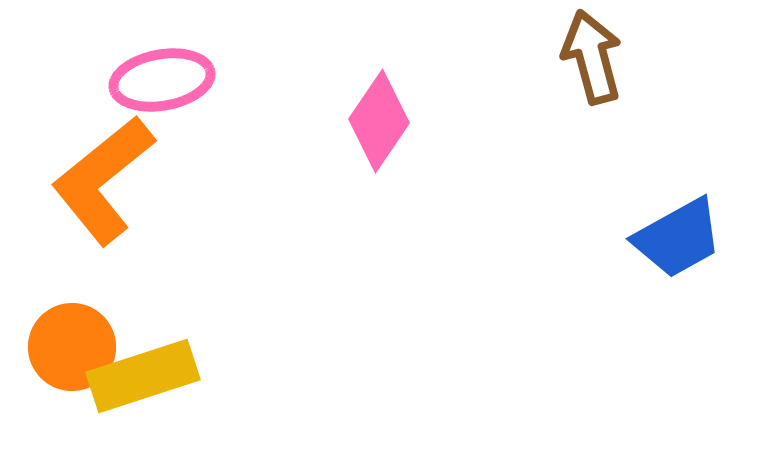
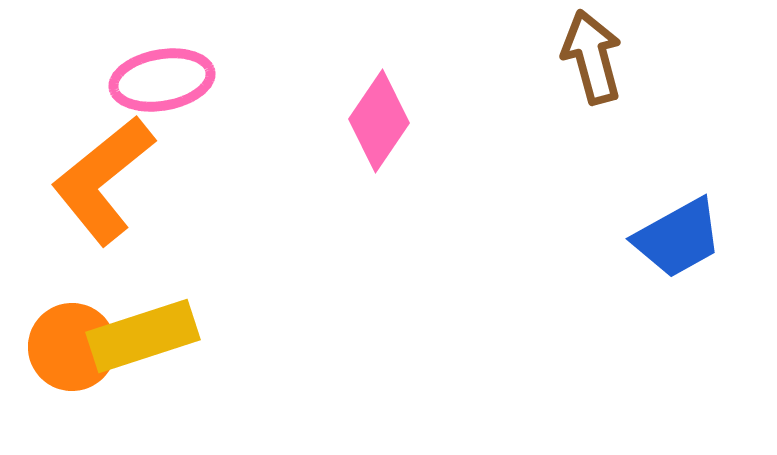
yellow rectangle: moved 40 px up
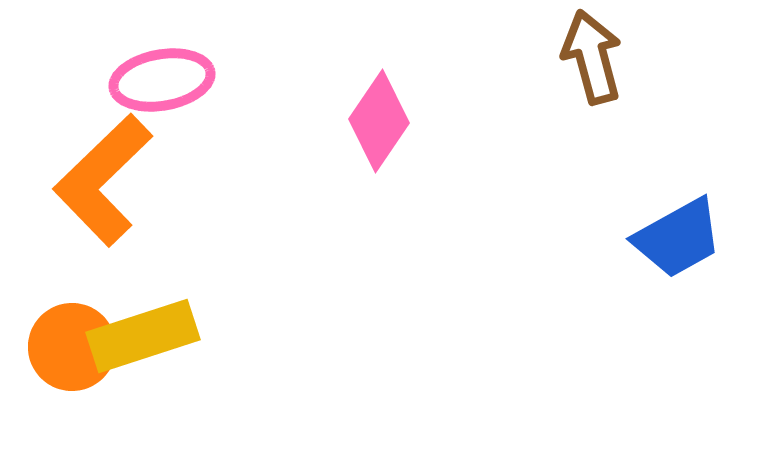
orange L-shape: rotated 5 degrees counterclockwise
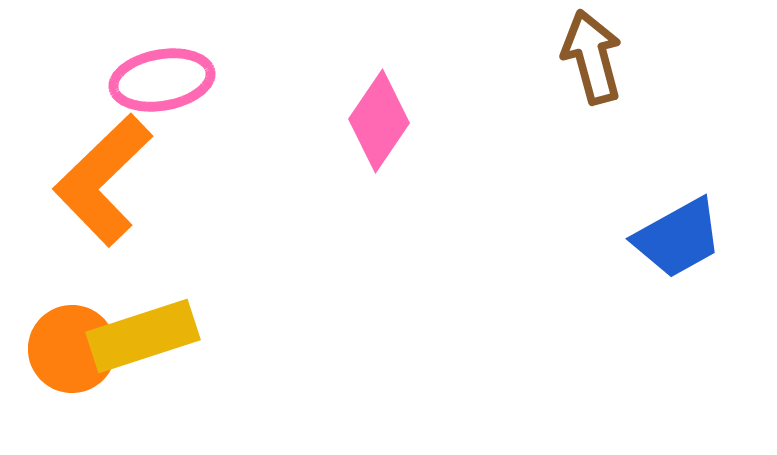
orange circle: moved 2 px down
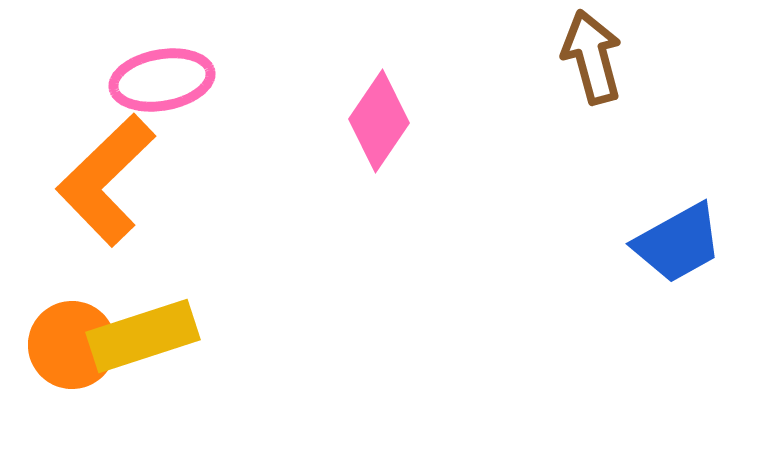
orange L-shape: moved 3 px right
blue trapezoid: moved 5 px down
orange circle: moved 4 px up
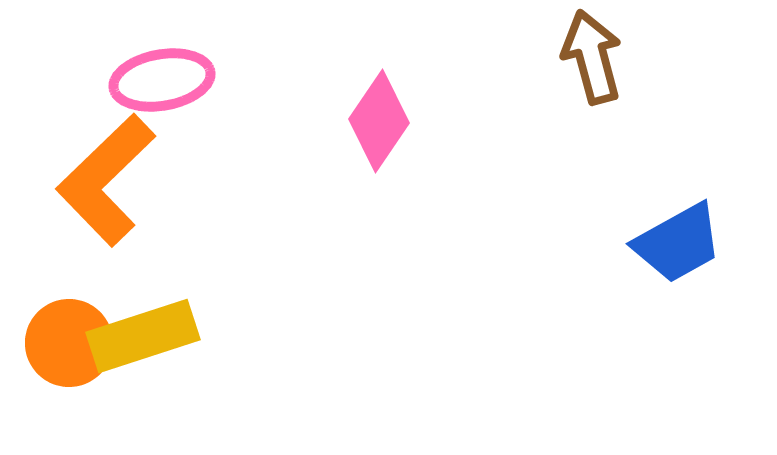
orange circle: moved 3 px left, 2 px up
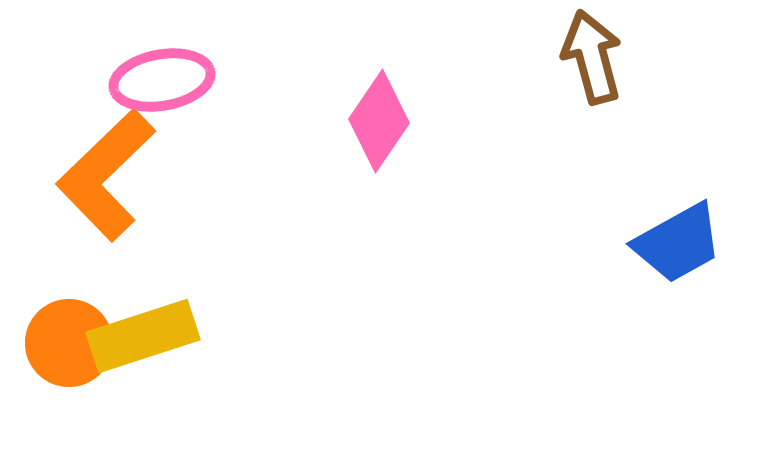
orange L-shape: moved 5 px up
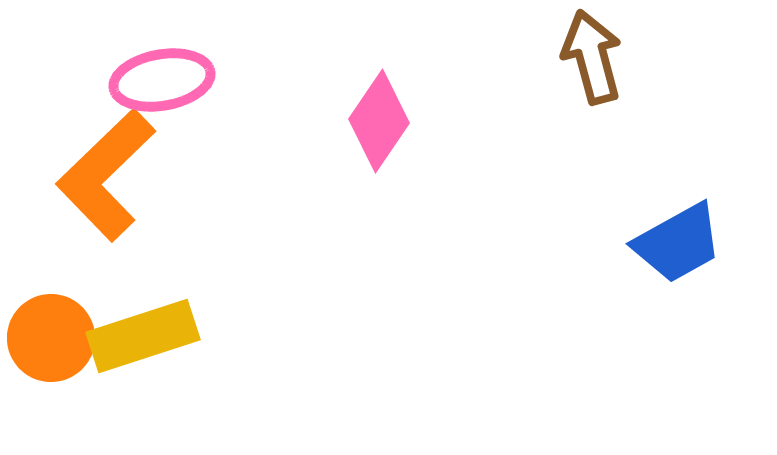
orange circle: moved 18 px left, 5 px up
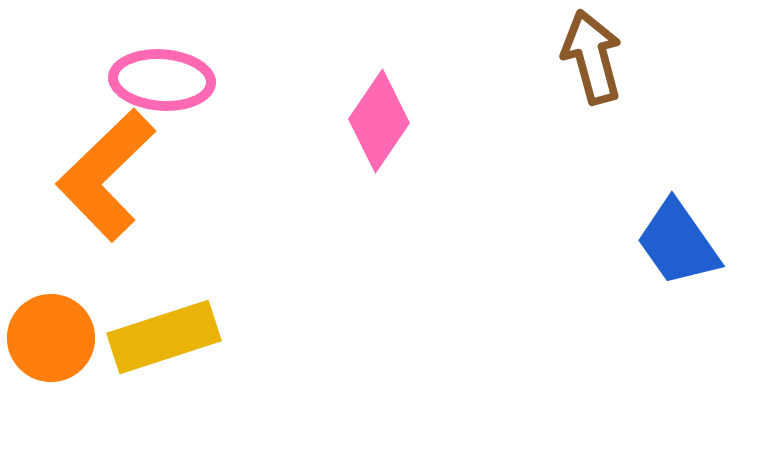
pink ellipse: rotated 14 degrees clockwise
blue trapezoid: rotated 84 degrees clockwise
yellow rectangle: moved 21 px right, 1 px down
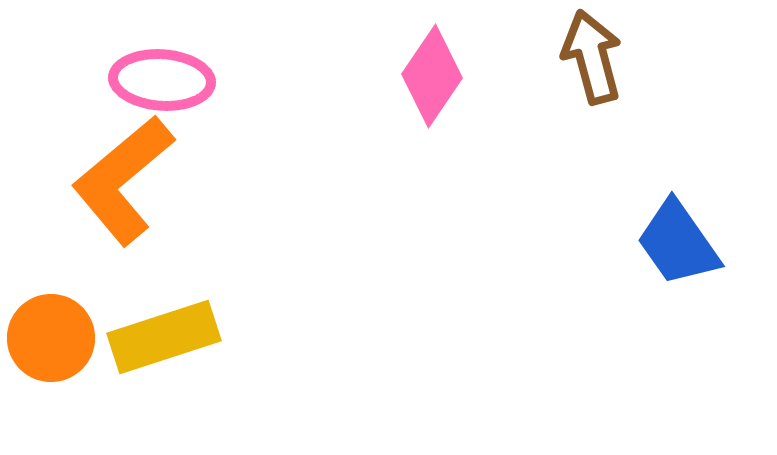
pink diamond: moved 53 px right, 45 px up
orange L-shape: moved 17 px right, 5 px down; rotated 4 degrees clockwise
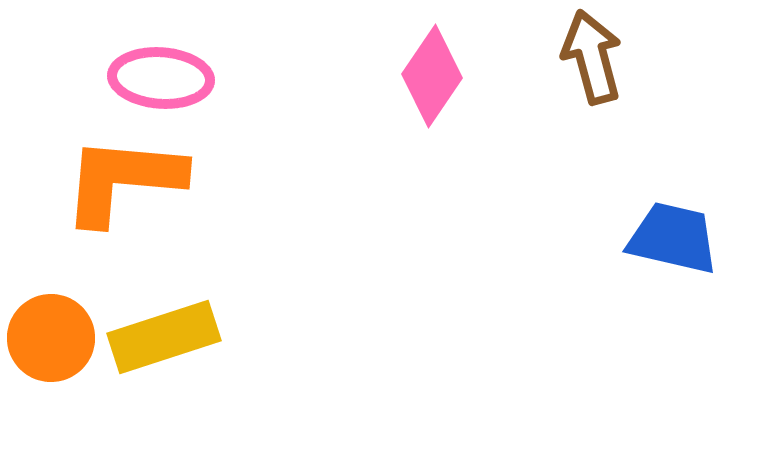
pink ellipse: moved 1 px left, 2 px up
orange L-shape: rotated 45 degrees clockwise
blue trapezoid: moved 5 px left, 5 px up; rotated 138 degrees clockwise
